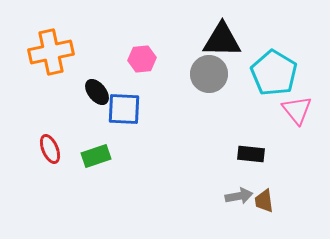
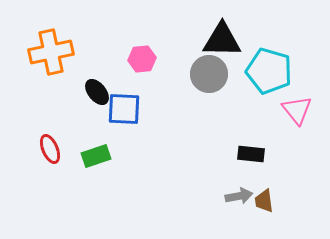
cyan pentagon: moved 5 px left, 2 px up; rotated 15 degrees counterclockwise
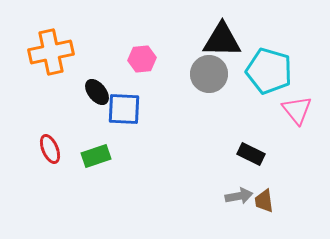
black rectangle: rotated 20 degrees clockwise
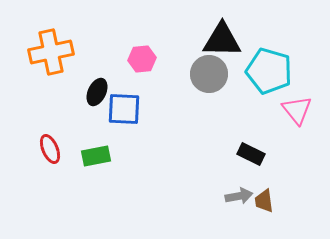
black ellipse: rotated 64 degrees clockwise
green rectangle: rotated 8 degrees clockwise
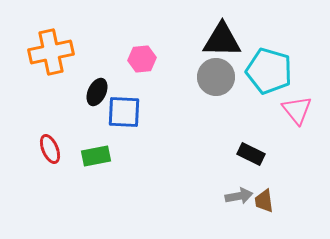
gray circle: moved 7 px right, 3 px down
blue square: moved 3 px down
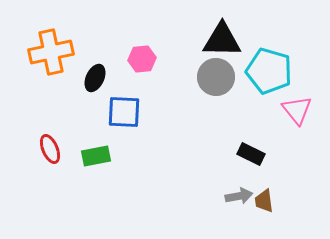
black ellipse: moved 2 px left, 14 px up
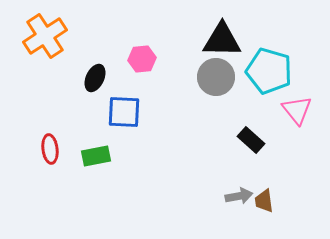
orange cross: moved 6 px left, 16 px up; rotated 21 degrees counterclockwise
red ellipse: rotated 16 degrees clockwise
black rectangle: moved 14 px up; rotated 16 degrees clockwise
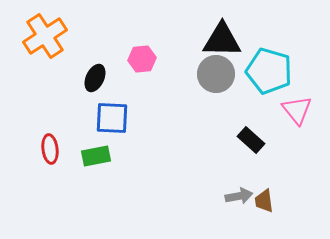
gray circle: moved 3 px up
blue square: moved 12 px left, 6 px down
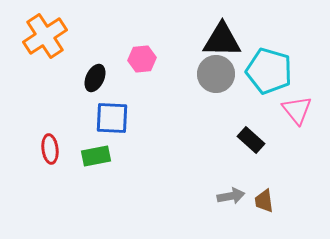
gray arrow: moved 8 px left
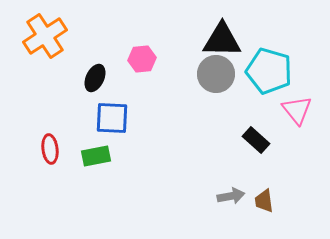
black rectangle: moved 5 px right
